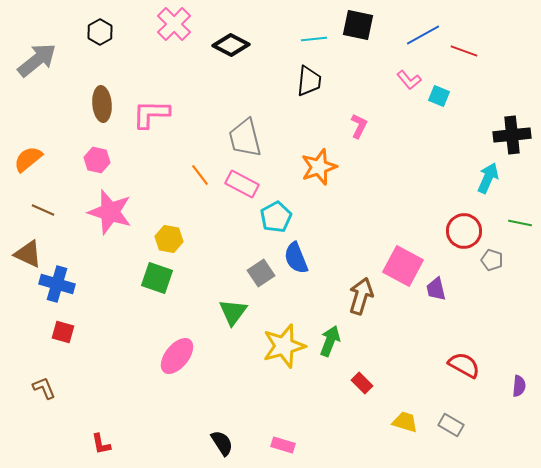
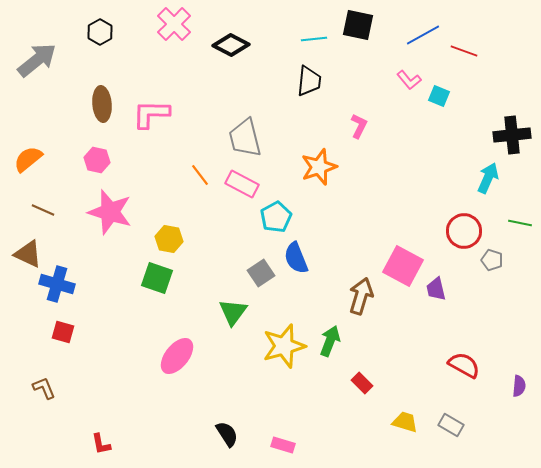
black semicircle at (222, 443): moved 5 px right, 9 px up
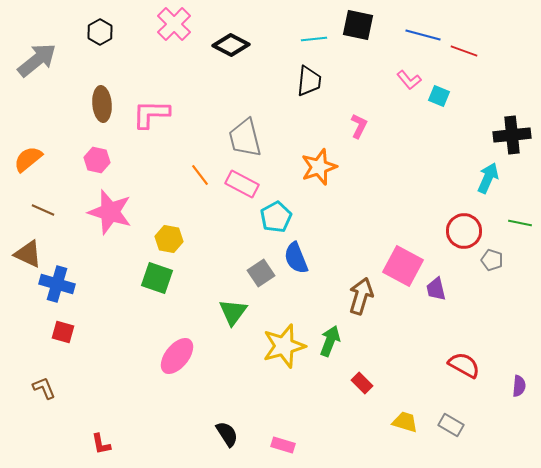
blue line at (423, 35): rotated 44 degrees clockwise
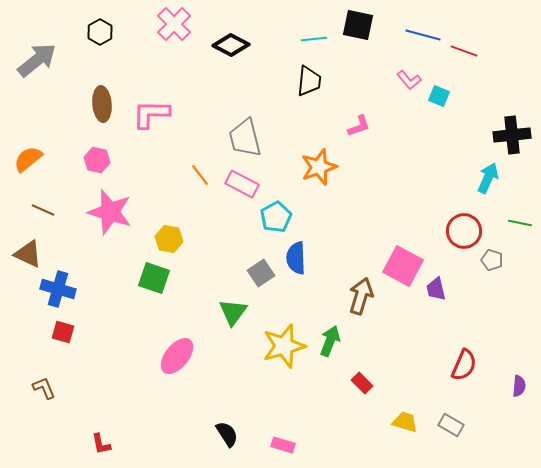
pink L-shape at (359, 126): rotated 45 degrees clockwise
blue semicircle at (296, 258): rotated 20 degrees clockwise
green square at (157, 278): moved 3 px left
blue cross at (57, 284): moved 1 px right, 5 px down
red semicircle at (464, 365): rotated 84 degrees clockwise
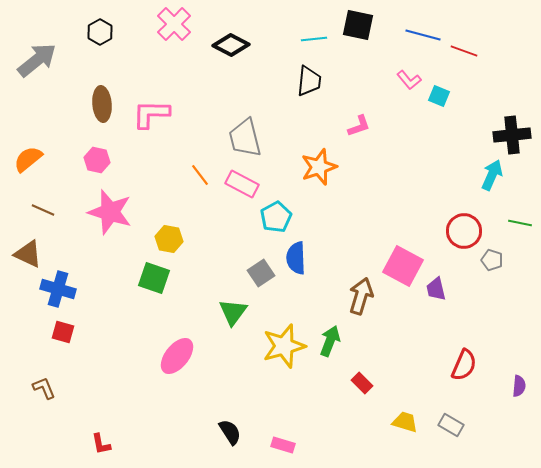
cyan arrow at (488, 178): moved 4 px right, 3 px up
black semicircle at (227, 434): moved 3 px right, 2 px up
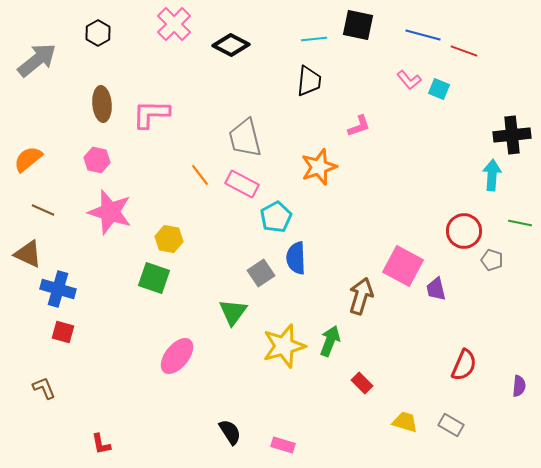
black hexagon at (100, 32): moved 2 px left, 1 px down
cyan square at (439, 96): moved 7 px up
cyan arrow at (492, 175): rotated 20 degrees counterclockwise
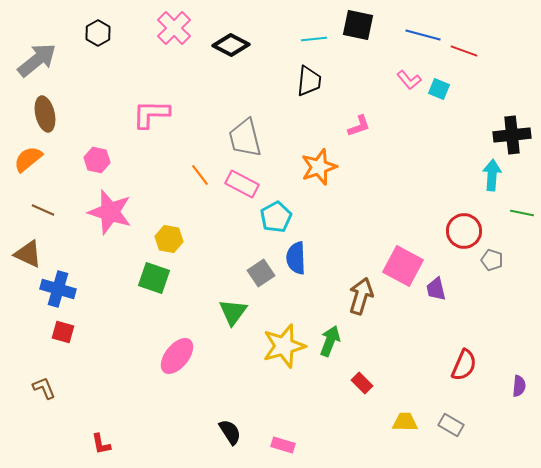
pink cross at (174, 24): moved 4 px down
brown ellipse at (102, 104): moved 57 px left, 10 px down; rotated 8 degrees counterclockwise
green line at (520, 223): moved 2 px right, 10 px up
yellow trapezoid at (405, 422): rotated 16 degrees counterclockwise
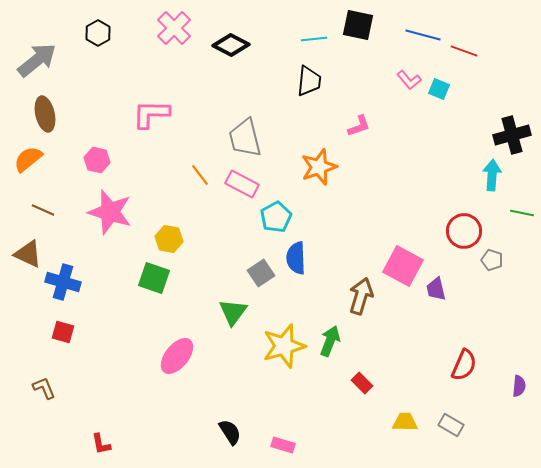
black cross at (512, 135): rotated 9 degrees counterclockwise
blue cross at (58, 289): moved 5 px right, 7 px up
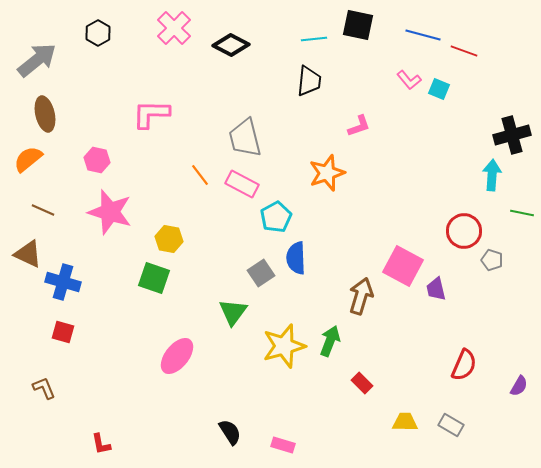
orange star at (319, 167): moved 8 px right, 6 px down
purple semicircle at (519, 386): rotated 25 degrees clockwise
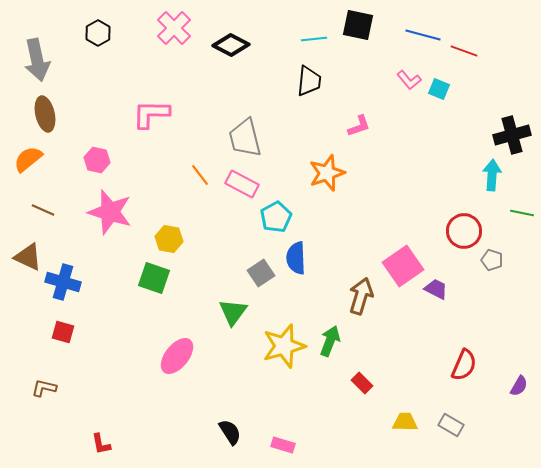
gray arrow at (37, 60): rotated 117 degrees clockwise
brown triangle at (28, 254): moved 3 px down
pink square at (403, 266): rotated 27 degrees clockwise
purple trapezoid at (436, 289): rotated 130 degrees clockwise
brown L-shape at (44, 388): rotated 55 degrees counterclockwise
